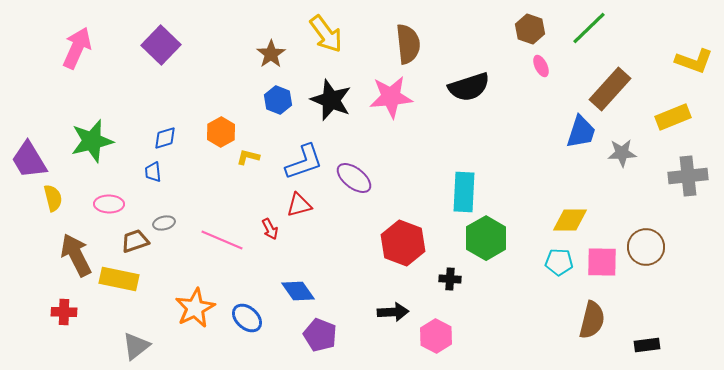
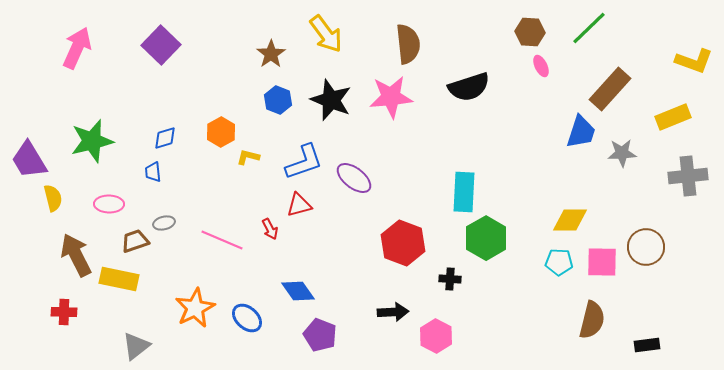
brown hexagon at (530, 29): moved 3 px down; rotated 16 degrees counterclockwise
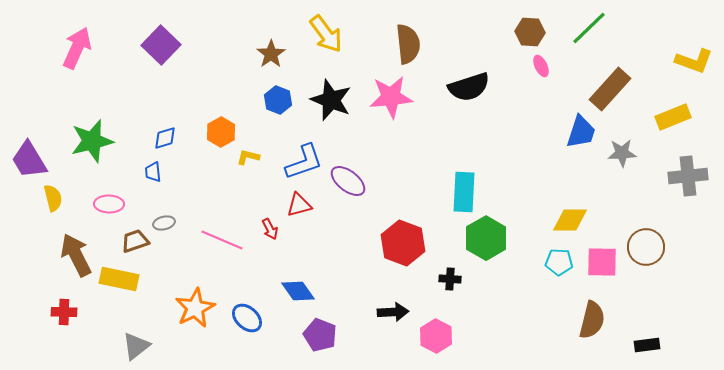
purple ellipse at (354, 178): moved 6 px left, 3 px down
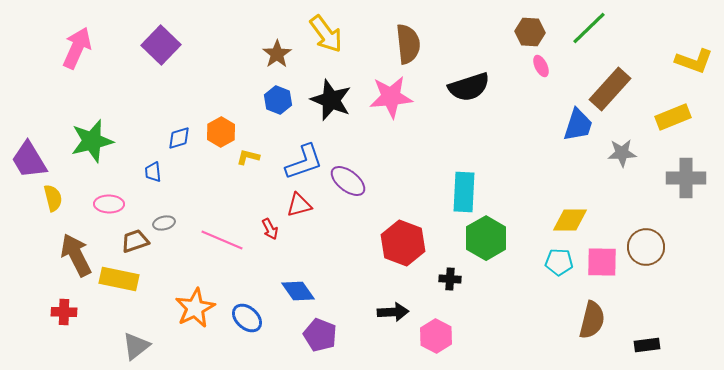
brown star at (271, 54): moved 6 px right
blue trapezoid at (581, 132): moved 3 px left, 7 px up
blue diamond at (165, 138): moved 14 px right
gray cross at (688, 176): moved 2 px left, 2 px down; rotated 6 degrees clockwise
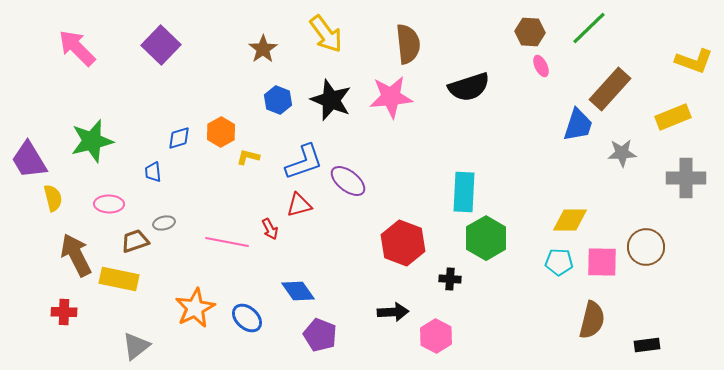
pink arrow at (77, 48): rotated 69 degrees counterclockwise
brown star at (277, 54): moved 14 px left, 5 px up
pink line at (222, 240): moved 5 px right, 2 px down; rotated 12 degrees counterclockwise
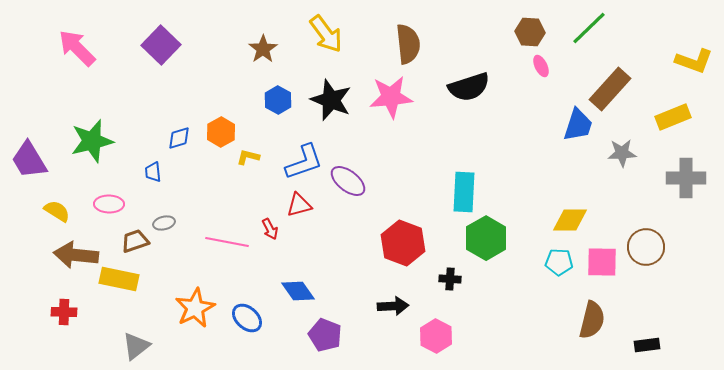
blue hexagon at (278, 100): rotated 8 degrees clockwise
yellow semicircle at (53, 198): moved 4 px right, 13 px down; rotated 44 degrees counterclockwise
brown arrow at (76, 255): rotated 57 degrees counterclockwise
black arrow at (393, 312): moved 6 px up
purple pentagon at (320, 335): moved 5 px right
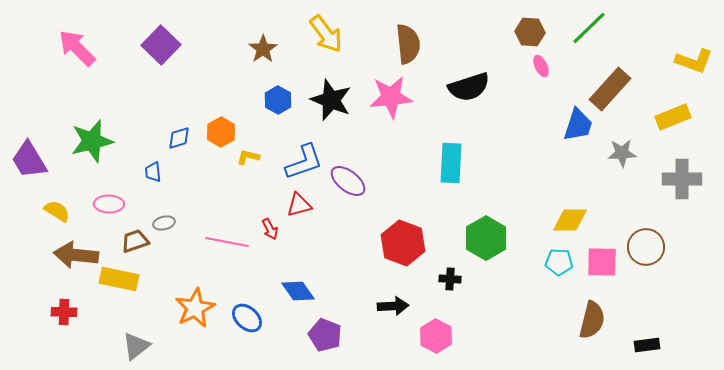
gray cross at (686, 178): moved 4 px left, 1 px down
cyan rectangle at (464, 192): moved 13 px left, 29 px up
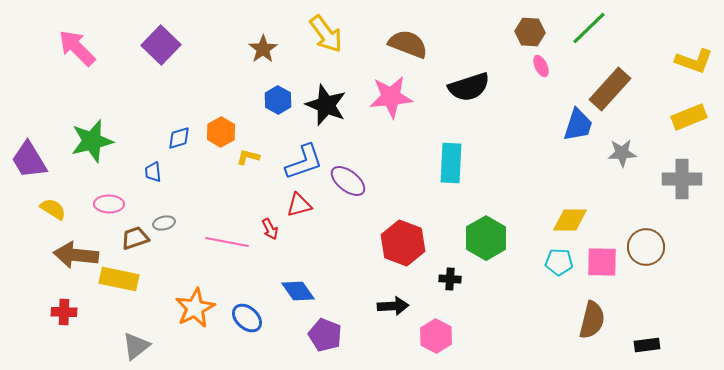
brown semicircle at (408, 44): rotated 63 degrees counterclockwise
black star at (331, 100): moved 5 px left, 5 px down
yellow rectangle at (673, 117): moved 16 px right
yellow semicircle at (57, 211): moved 4 px left, 2 px up
brown trapezoid at (135, 241): moved 3 px up
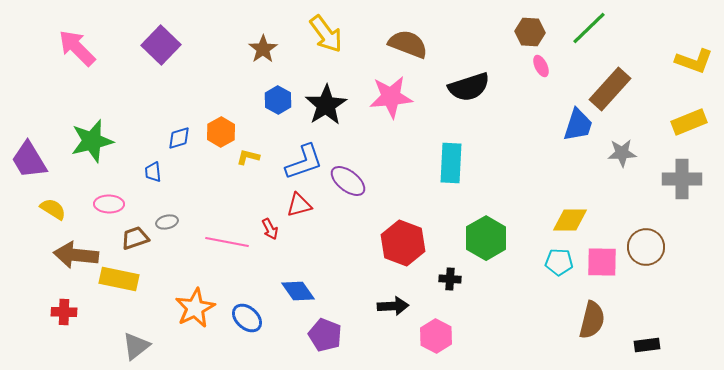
black star at (326, 105): rotated 18 degrees clockwise
yellow rectangle at (689, 117): moved 5 px down
gray ellipse at (164, 223): moved 3 px right, 1 px up
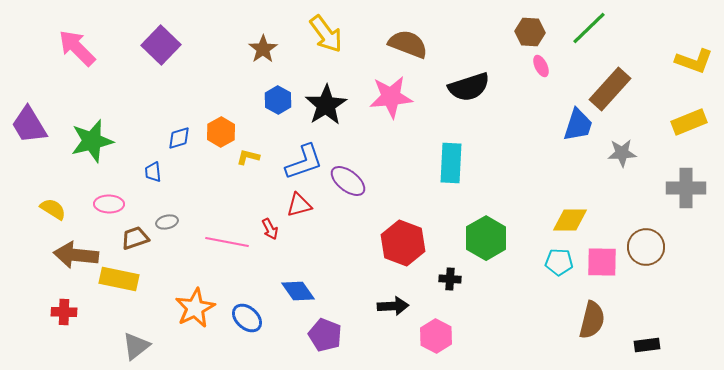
purple trapezoid at (29, 160): moved 35 px up
gray cross at (682, 179): moved 4 px right, 9 px down
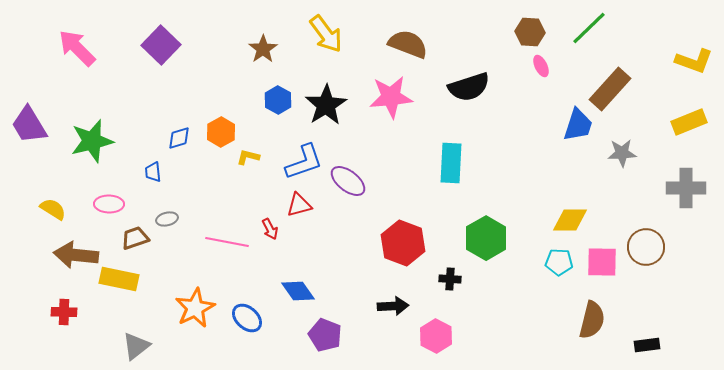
gray ellipse at (167, 222): moved 3 px up
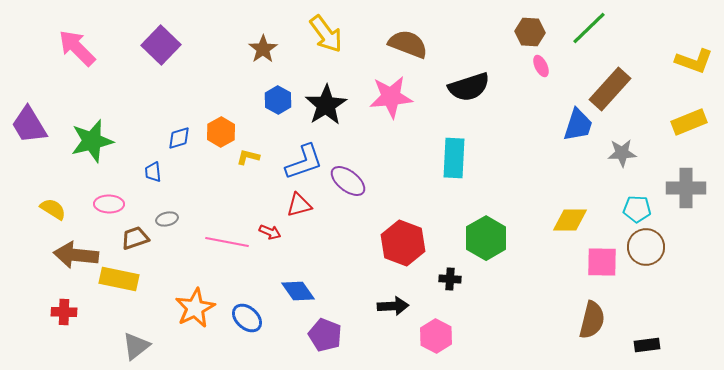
cyan rectangle at (451, 163): moved 3 px right, 5 px up
red arrow at (270, 229): moved 3 px down; rotated 40 degrees counterclockwise
cyan pentagon at (559, 262): moved 78 px right, 53 px up
